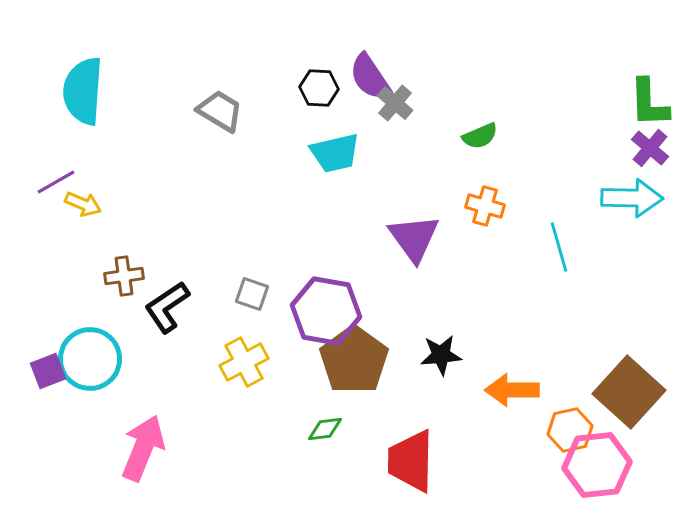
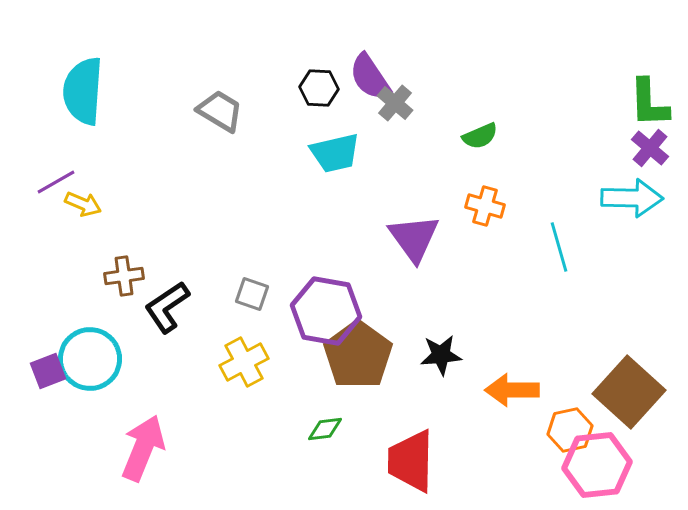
brown pentagon: moved 4 px right, 5 px up
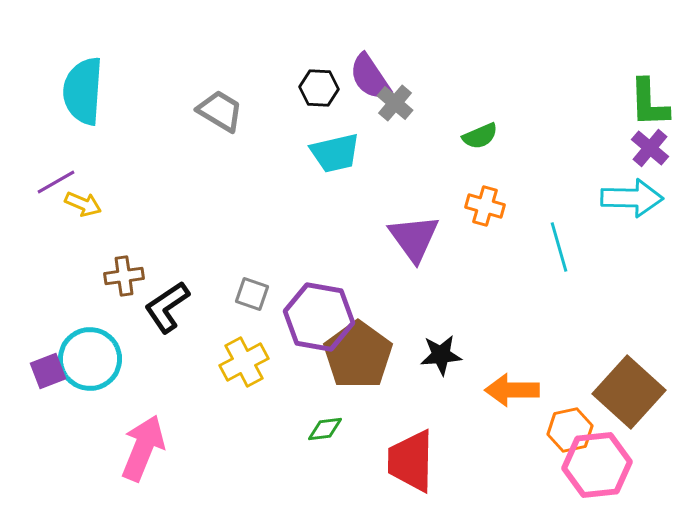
purple hexagon: moved 7 px left, 6 px down
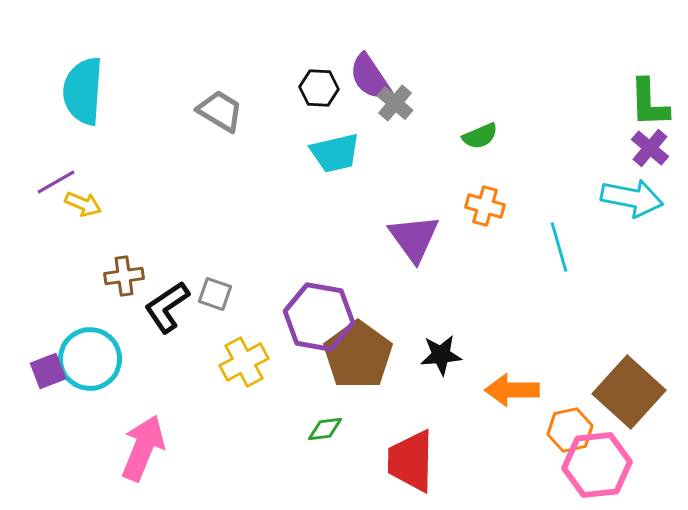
cyan arrow: rotated 10 degrees clockwise
gray square: moved 37 px left
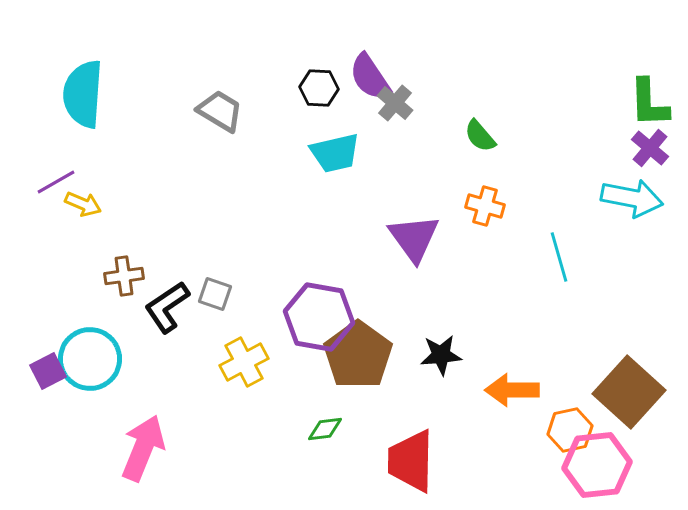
cyan semicircle: moved 3 px down
green semicircle: rotated 72 degrees clockwise
cyan line: moved 10 px down
purple square: rotated 6 degrees counterclockwise
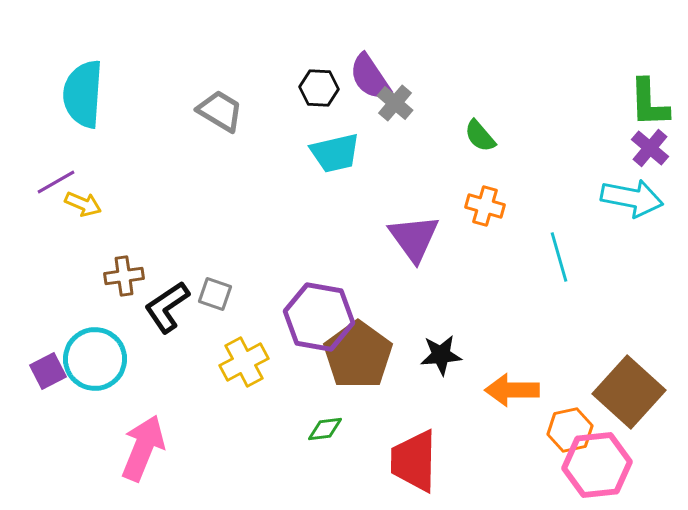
cyan circle: moved 5 px right
red trapezoid: moved 3 px right
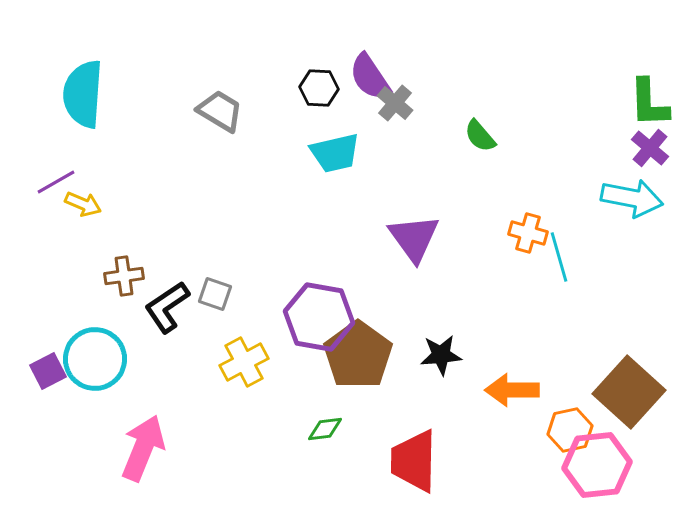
orange cross: moved 43 px right, 27 px down
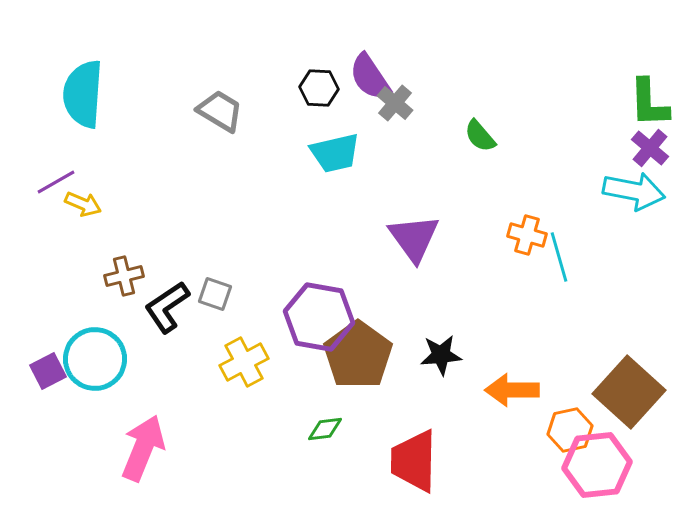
cyan arrow: moved 2 px right, 7 px up
orange cross: moved 1 px left, 2 px down
brown cross: rotated 6 degrees counterclockwise
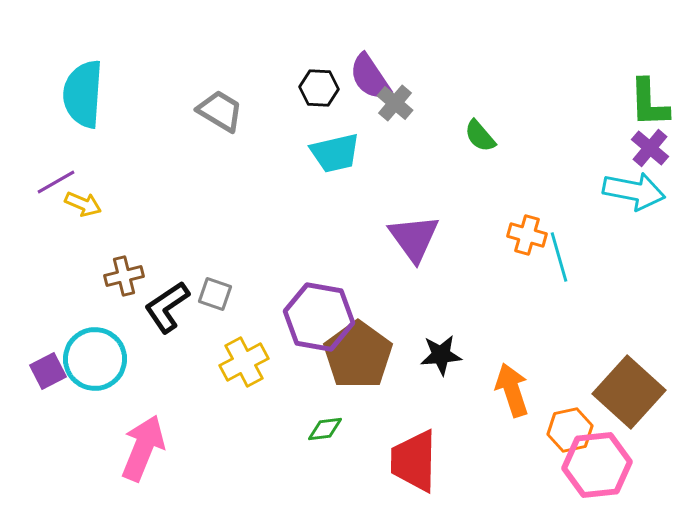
orange arrow: rotated 72 degrees clockwise
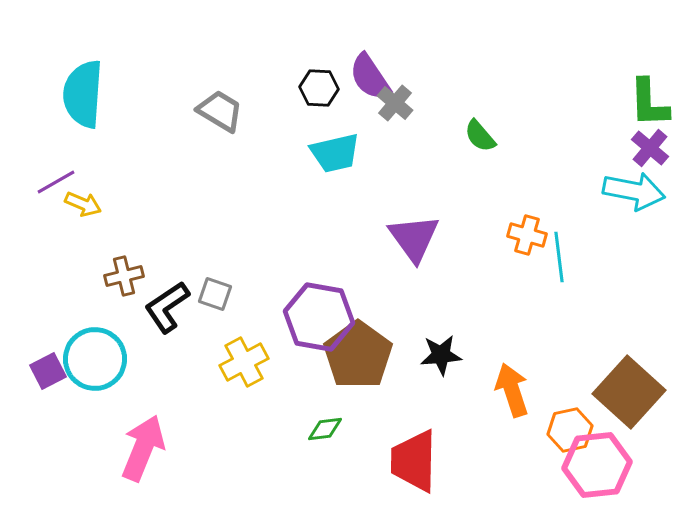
cyan line: rotated 9 degrees clockwise
